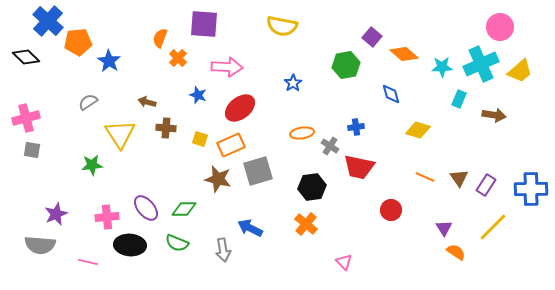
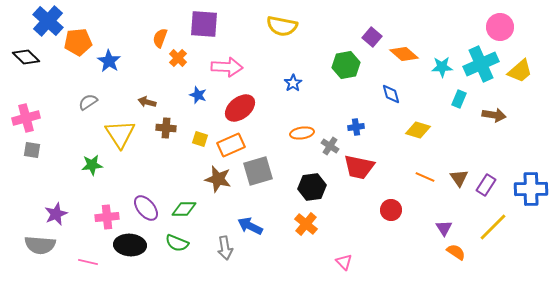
blue arrow at (250, 228): moved 2 px up
gray arrow at (223, 250): moved 2 px right, 2 px up
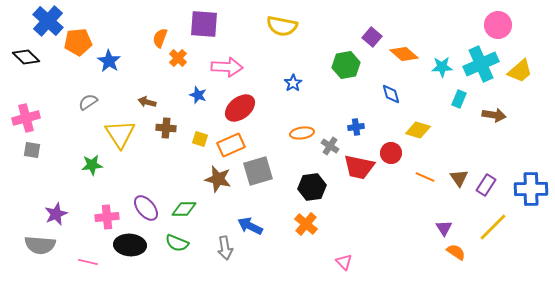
pink circle at (500, 27): moved 2 px left, 2 px up
red circle at (391, 210): moved 57 px up
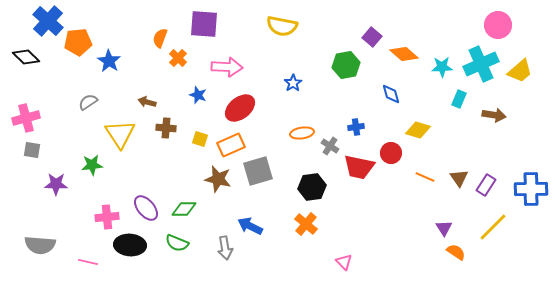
purple star at (56, 214): moved 30 px up; rotated 25 degrees clockwise
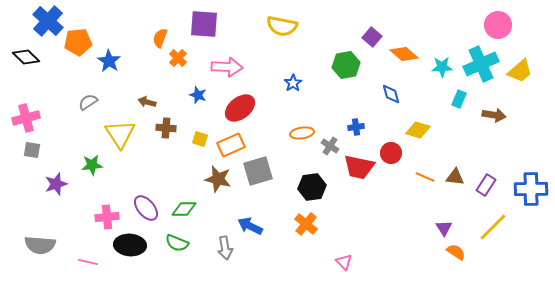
brown triangle at (459, 178): moved 4 px left, 1 px up; rotated 48 degrees counterclockwise
purple star at (56, 184): rotated 20 degrees counterclockwise
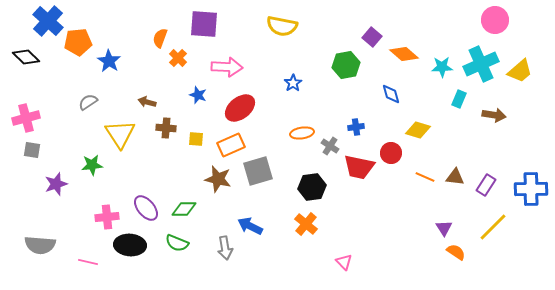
pink circle at (498, 25): moved 3 px left, 5 px up
yellow square at (200, 139): moved 4 px left; rotated 14 degrees counterclockwise
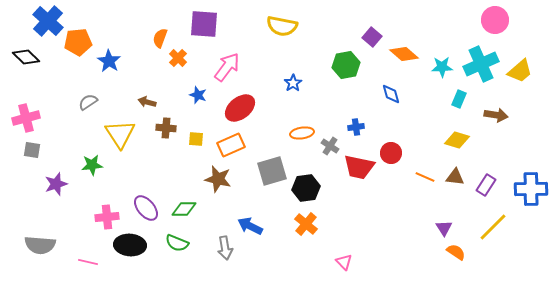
pink arrow at (227, 67): rotated 56 degrees counterclockwise
brown arrow at (494, 115): moved 2 px right
yellow diamond at (418, 130): moved 39 px right, 10 px down
gray square at (258, 171): moved 14 px right
black hexagon at (312, 187): moved 6 px left, 1 px down
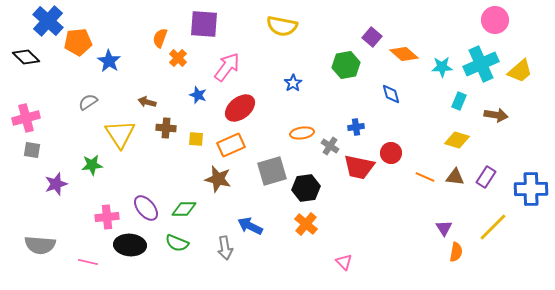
cyan rectangle at (459, 99): moved 2 px down
purple rectangle at (486, 185): moved 8 px up
orange semicircle at (456, 252): rotated 66 degrees clockwise
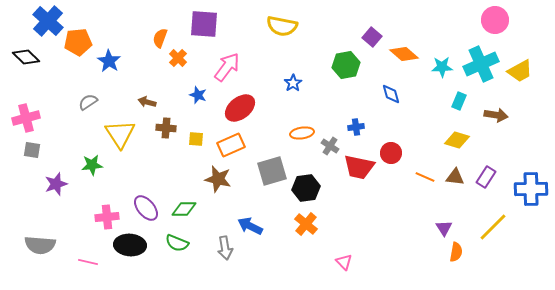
yellow trapezoid at (520, 71): rotated 12 degrees clockwise
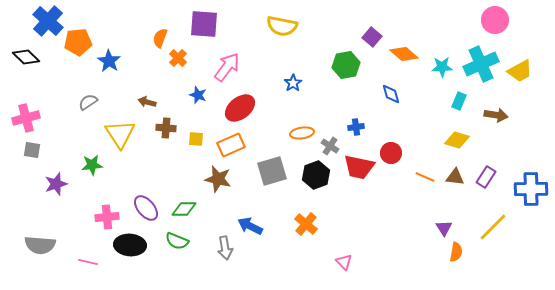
black hexagon at (306, 188): moved 10 px right, 13 px up; rotated 12 degrees counterclockwise
green semicircle at (177, 243): moved 2 px up
